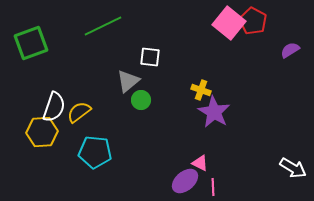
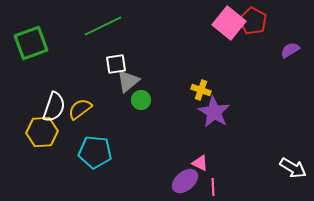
white square: moved 34 px left, 7 px down; rotated 15 degrees counterclockwise
yellow semicircle: moved 1 px right, 3 px up
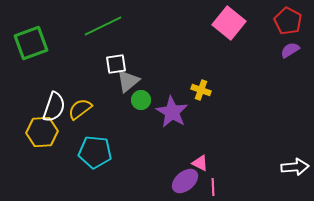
red pentagon: moved 35 px right
purple star: moved 42 px left
white arrow: moved 2 px right, 1 px up; rotated 36 degrees counterclockwise
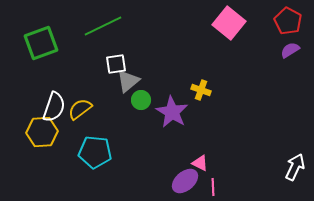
green square: moved 10 px right
white arrow: rotated 60 degrees counterclockwise
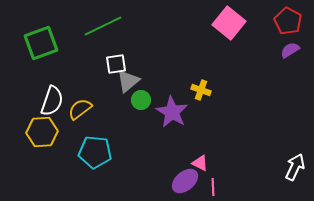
white semicircle: moved 2 px left, 6 px up
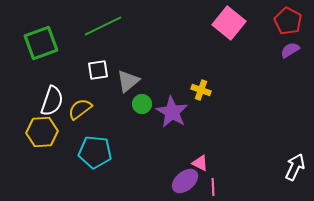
white square: moved 18 px left, 6 px down
green circle: moved 1 px right, 4 px down
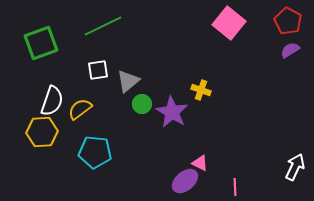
pink line: moved 22 px right
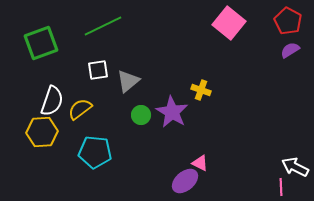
green circle: moved 1 px left, 11 px down
white arrow: rotated 88 degrees counterclockwise
pink line: moved 46 px right
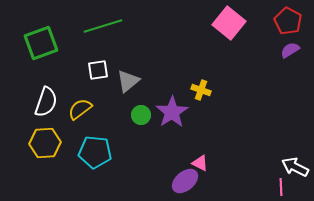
green line: rotated 9 degrees clockwise
white semicircle: moved 6 px left, 1 px down
purple star: rotated 8 degrees clockwise
yellow hexagon: moved 3 px right, 11 px down
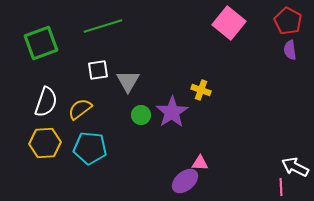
purple semicircle: rotated 66 degrees counterclockwise
gray triangle: rotated 20 degrees counterclockwise
cyan pentagon: moved 5 px left, 4 px up
pink triangle: rotated 24 degrees counterclockwise
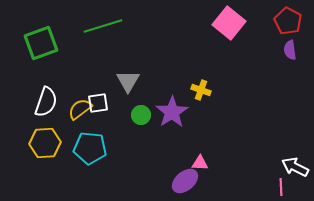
white square: moved 33 px down
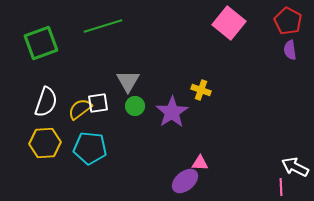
green circle: moved 6 px left, 9 px up
